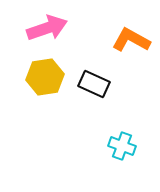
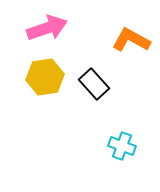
black rectangle: rotated 24 degrees clockwise
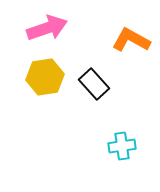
cyan cross: rotated 28 degrees counterclockwise
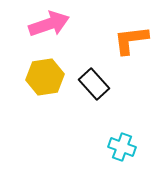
pink arrow: moved 2 px right, 4 px up
orange L-shape: rotated 36 degrees counterclockwise
cyan cross: moved 1 px down; rotated 28 degrees clockwise
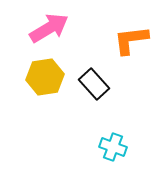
pink arrow: moved 4 px down; rotated 12 degrees counterclockwise
cyan cross: moved 9 px left
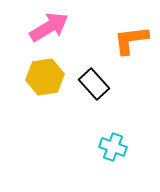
pink arrow: moved 1 px up
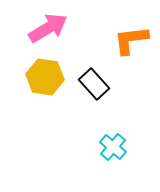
pink arrow: moved 1 px left, 1 px down
yellow hexagon: rotated 18 degrees clockwise
cyan cross: rotated 20 degrees clockwise
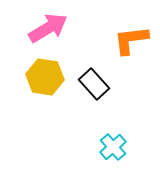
cyan cross: rotated 8 degrees clockwise
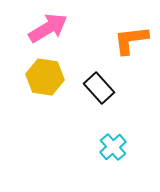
black rectangle: moved 5 px right, 4 px down
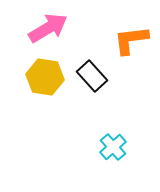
black rectangle: moved 7 px left, 12 px up
